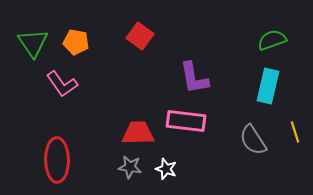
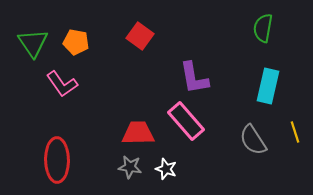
green semicircle: moved 9 px left, 12 px up; rotated 60 degrees counterclockwise
pink rectangle: rotated 42 degrees clockwise
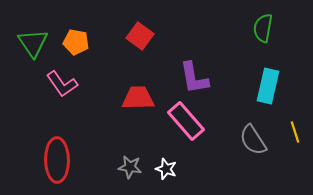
red trapezoid: moved 35 px up
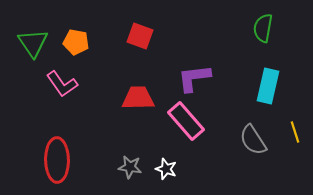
red square: rotated 16 degrees counterclockwise
purple L-shape: rotated 93 degrees clockwise
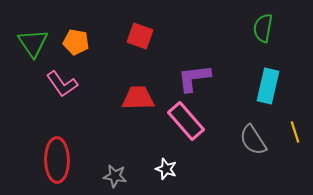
gray star: moved 15 px left, 9 px down
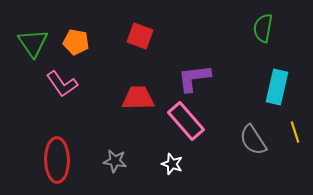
cyan rectangle: moved 9 px right, 1 px down
white star: moved 6 px right, 5 px up
gray star: moved 15 px up
